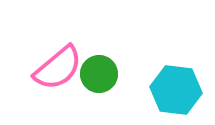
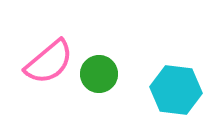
pink semicircle: moved 9 px left, 6 px up
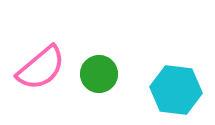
pink semicircle: moved 8 px left, 6 px down
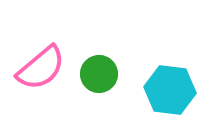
cyan hexagon: moved 6 px left
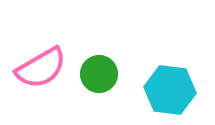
pink semicircle: rotated 10 degrees clockwise
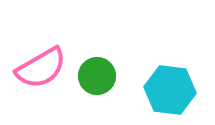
green circle: moved 2 px left, 2 px down
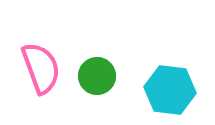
pink semicircle: rotated 80 degrees counterclockwise
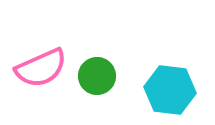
pink semicircle: rotated 86 degrees clockwise
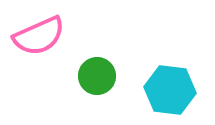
pink semicircle: moved 2 px left, 32 px up
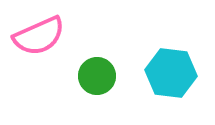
cyan hexagon: moved 1 px right, 17 px up
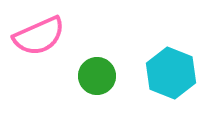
cyan hexagon: rotated 15 degrees clockwise
